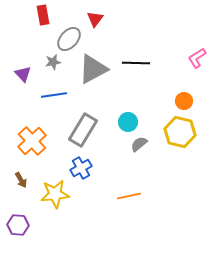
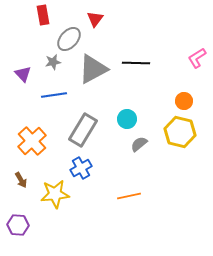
cyan circle: moved 1 px left, 3 px up
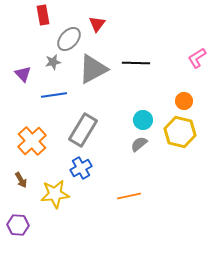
red triangle: moved 2 px right, 5 px down
cyan circle: moved 16 px right, 1 px down
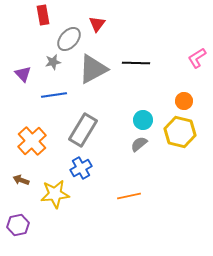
brown arrow: rotated 140 degrees clockwise
purple hexagon: rotated 15 degrees counterclockwise
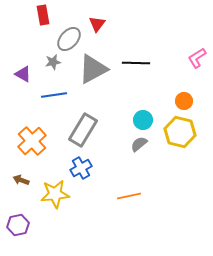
purple triangle: rotated 18 degrees counterclockwise
